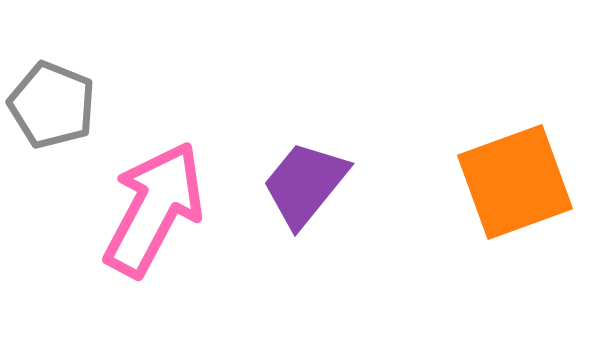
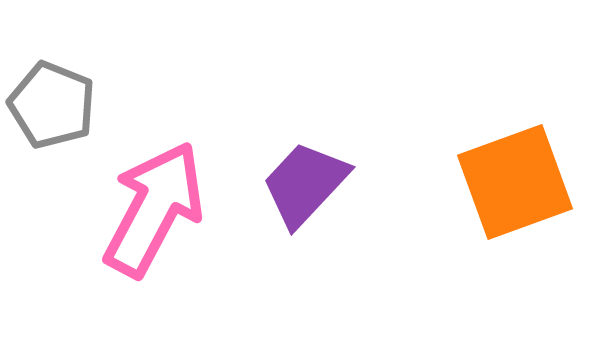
purple trapezoid: rotated 4 degrees clockwise
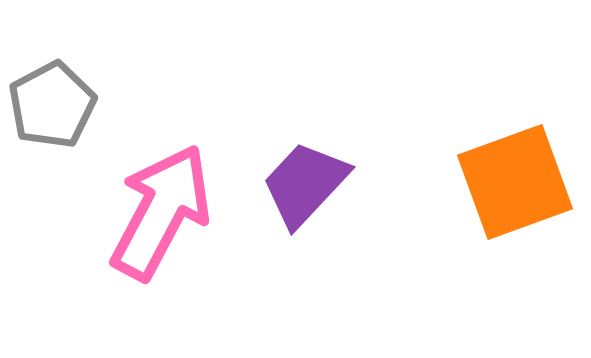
gray pentagon: rotated 22 degrees clockwise
pink arrow: moved 7 px right, 3 px down
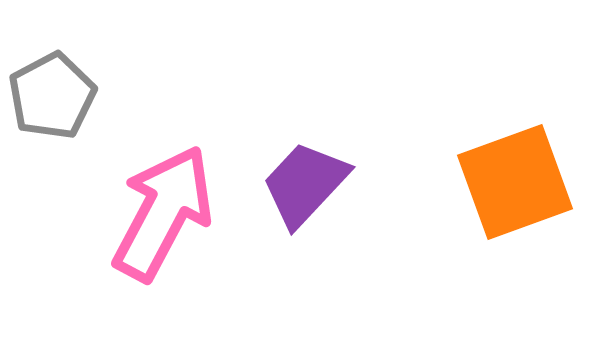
gray pentagon: moved 9 px up
pink arrow: moved 2 px right, 1 px down
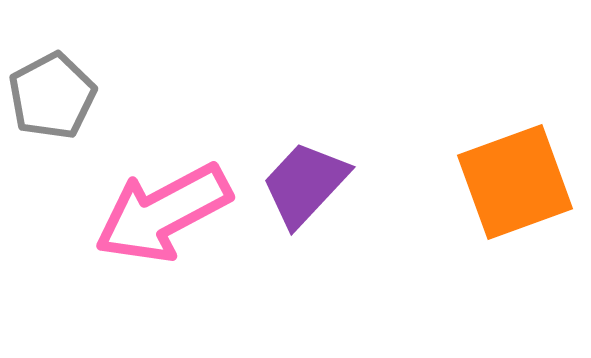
pink arrow: rotated 146 degrees counterclockwise
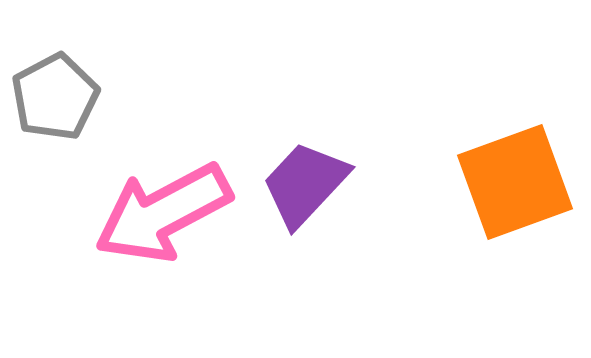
gray pentagon: moved 3 px right, 1 px down
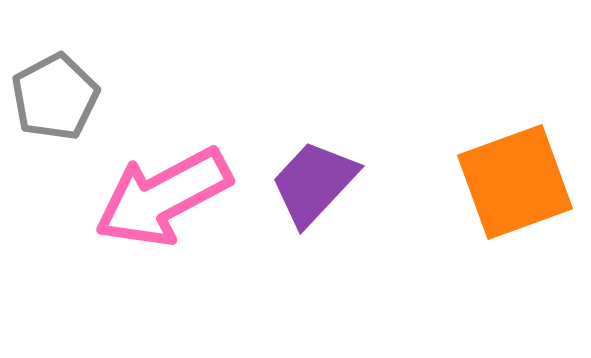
purple trapezoid: moved 9 px right, 1 px up
pink arrow: moved 16 px up
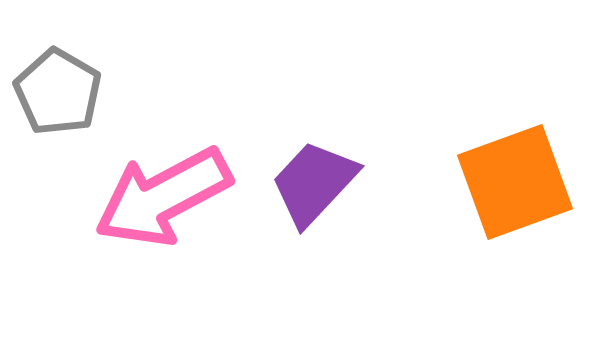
gray pentagon: moved 3 px right, 5 px up; rotated 14 degrees counterclockwise
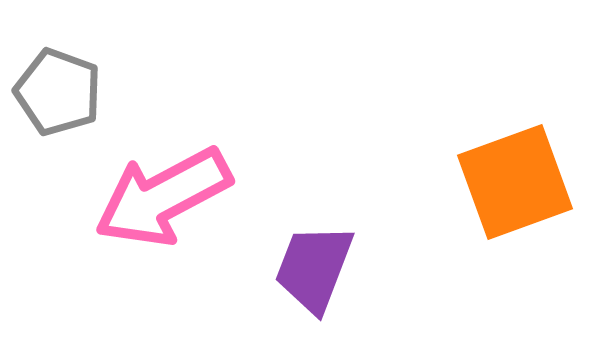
gray pentagon: rotated 10 degrees counterclockwise
purple trapezoid: moved 85 px down; rotated 22 degrees counterclockwise
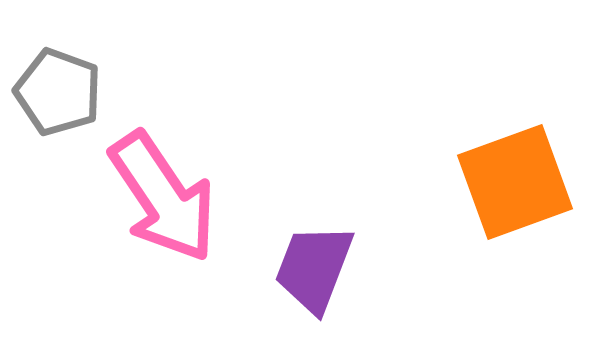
pink arrow: rotated 96 degrees counterclockwise
